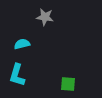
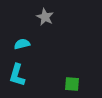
gray star: rotated 18 degrees clockwise
green square: moved 4 px right
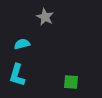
green square: moved 1 px left, 2 px up
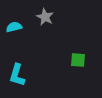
cyan semicircle: moved 8 px left, 17 px up
green square: moved 7 px right, 22 px up
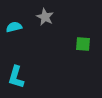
green square: moved 5 px right, 16 px up
cyan L-shape: moved 1 px left, 2 px down
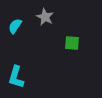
cyan semicircle: moved 1 px right, 1 px up; rotated 42 degrees counterclockwise
green square: moved 11 px left, 1 px up
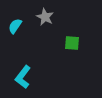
cyan L-shape: moved 7 px right; rotated 20 degrees clockwise
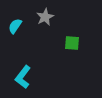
gray star: rotated 18 degrees clockwise
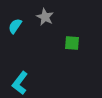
gray star: rotated 18 degrees counterclockwise
cyan L-shape: moved 3 px left, 6 px down
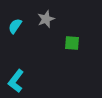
gray star: moved 1 px right, 2 px down; rotated 24 degrees clockwise
cyan L-shape: moved 4 px left, 2 px up
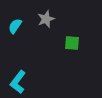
cyan L-shape: moved 2 px right, 1 px down
